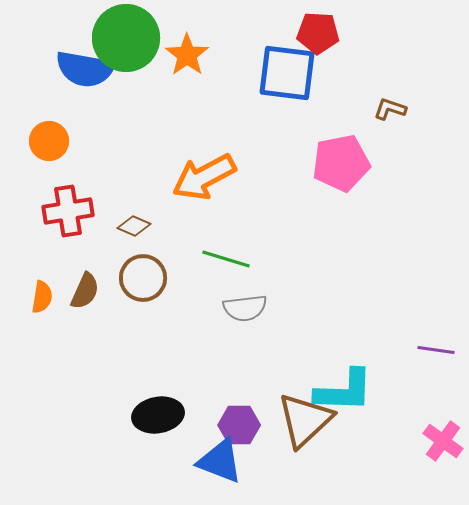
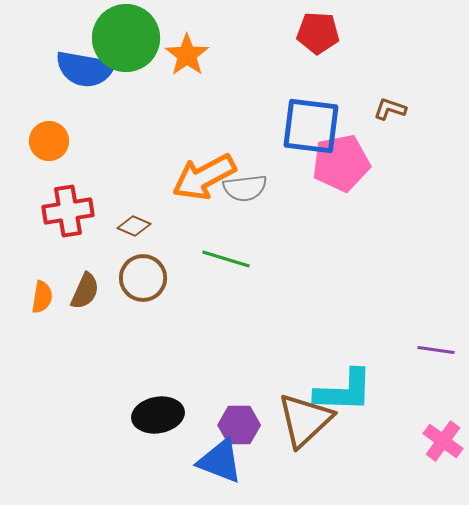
blue square: moved 24 px right, 53 px down
gray semicircle: moved 120 px up
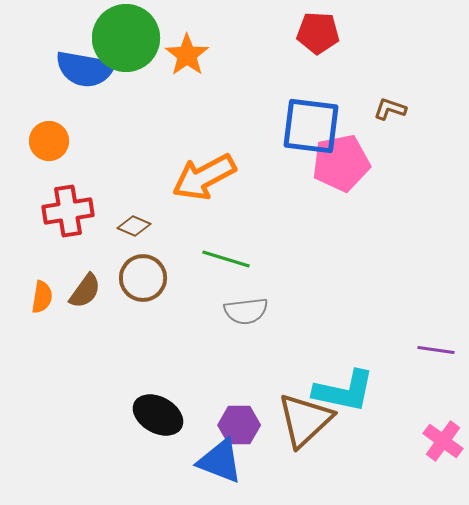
gray semicircle: moved 1 px right, 123 px down
brown semicircle: rotated 12 degrees clockwise
cyan L-shape: rotated 10 degrees clockwise
black ellipse: rotated 39 degrees clockwise
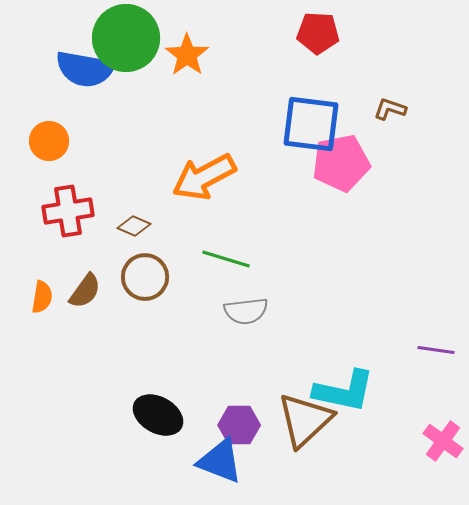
blue square: moved 2 px up
brown circle: moved 2 px right, 1 px up
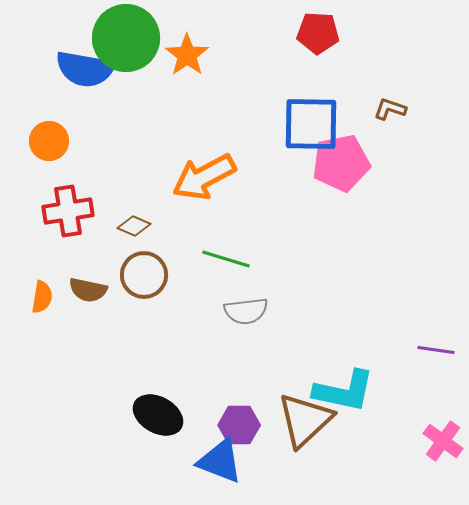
blue square: rotated 6 degrees counterclockwise
brown circle: moved 1 px left, 2 px up
brown semicircle: moved 3 px right, 1 px up; rotated 66 degrees clockwise
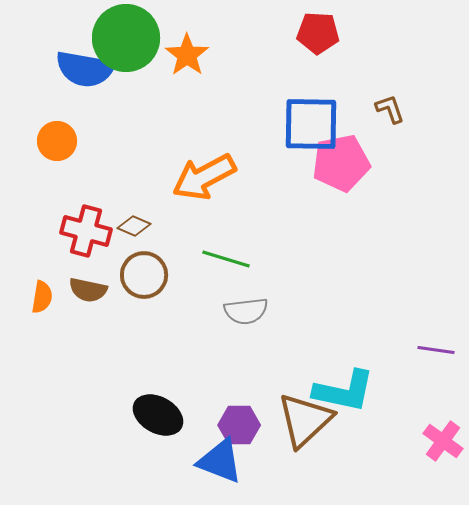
brown L-shape: rotated 52 degrees clockwise
orange circle: moved 8 px right
red cross: moved 18 px right, 20 px down; rotated 24 degrees clockwise
